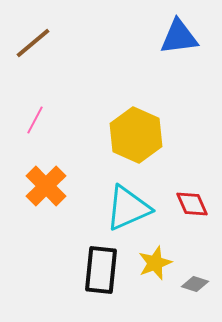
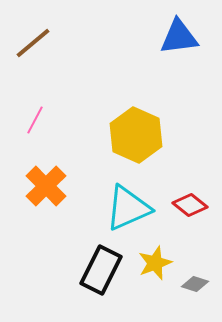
red diamond: moved 2 px left, 1 px down; rotated 28 degrees counterclockwise
black rectangle: rotated 21 degrees clockwise
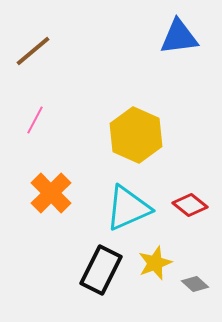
brown line: moved 8 px down
orange cross: moved 5 px right, 7 px down
gray diamond: rotated 24 degrees clockwise
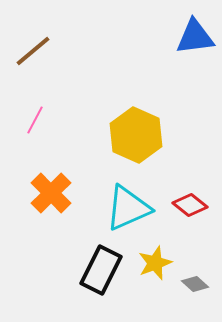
blue triangle: moved 16 px right
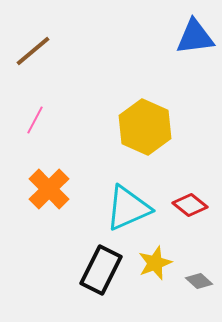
yellow hexagon: moved 9 px right, 8 px up
orange cross: moved 2 px left, 4 px up
gray diamond: moved 4 px right, 3 px up
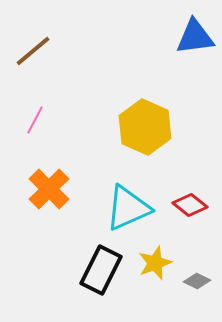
gray diamond: moved 2 px left; rotated 16 degrees counterclockwise
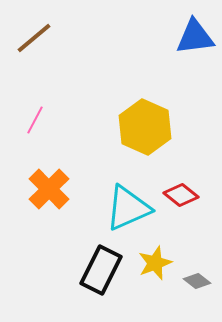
brown line: moved 1 px right, 13 px up
red diamond: moved 9 px left, 10 px up
gray diamond: rotated 12 degrees clockwise
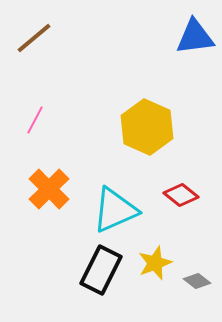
yellow hexagon: moved 2 px right
cyan triangle: moved 13 px left, 2 px down
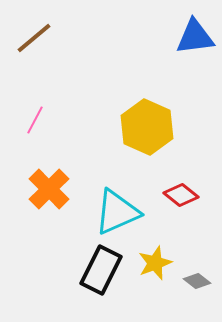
cyan triangle: moved 2 px right, 2 px down
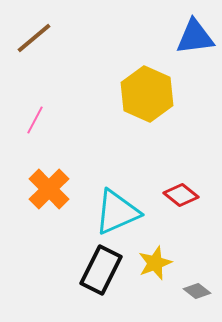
yellow hexagon: moved 33 px up
gray diamond: moved 10 px down
